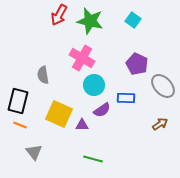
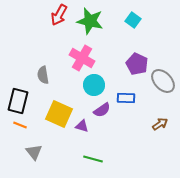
gray ellipse: moved 5 px up
purple triangle: moved 1 px down; rotated 16 degrees clockwise
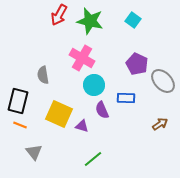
purple semicircle: rotated 102 degrees clockwise
green line: rotated 54 degrees counterclockwise
